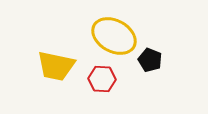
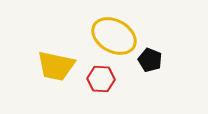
red hexagon: moved 1 px left
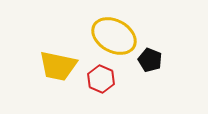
yellow trapezoid: moved 2 px right
red hexagon: rotated 20 degrees clockwise
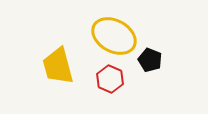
yellow trapezoid: rotated 63 degrees clockwise
red hexagon: moved 9 px right
